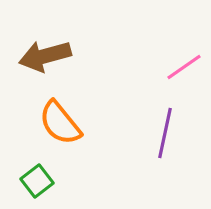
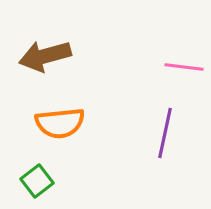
pink line: rotated 42 degrees clockwise
orange semicircle: rotated 57 degrees counterclockwise
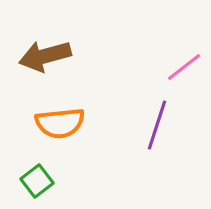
pink line: rotated 45 degrees counterclockwise
purple line: moved 8 px left, 8 px up; rotated 6 degrees clockwise
